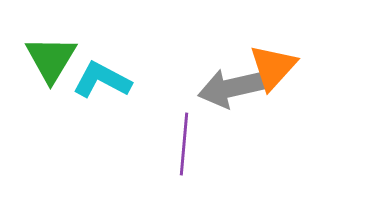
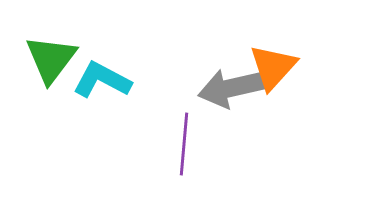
green triangle: rotated 6 degrees clockwise
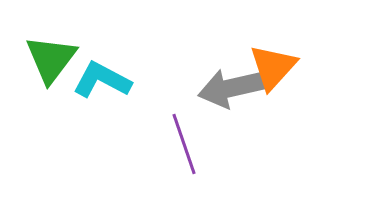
purple line: rotated 24 degrees counterclockwise
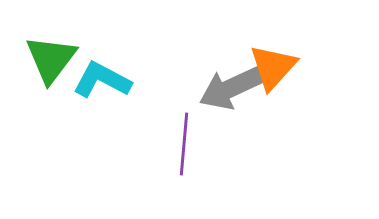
gray arrow: rotated 12 degrees counterclockwise
purple line: rotated 24 degrees clockwise
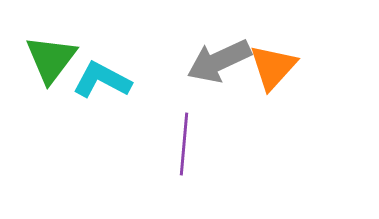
gray arrow: moved 12 px left, 27 px up
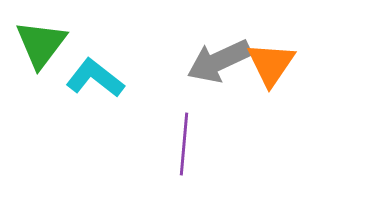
green triangle: moved 10 px left, 15 px up
orange triangle: moved 2 px left, 3 px up; rotated 8 degrees counterclockwise
cyan L-shape: moved 7 px left, 2 px up; rotated 10 degrees clockwise
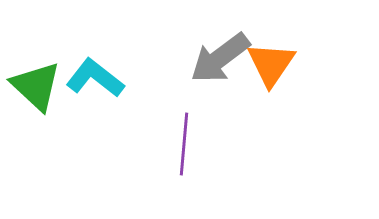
green triangle: moved 5 px left, 42 px down; rotated 24 degrees counterclockwise
gray arrow: moved 1 px right, 3 px up; rotated 12 degrees counterclockwise
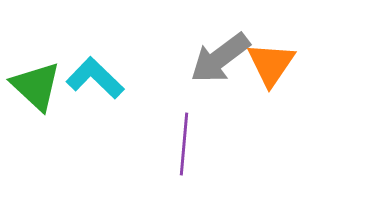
cyan L-shape: rotated 6 degrees clockwise
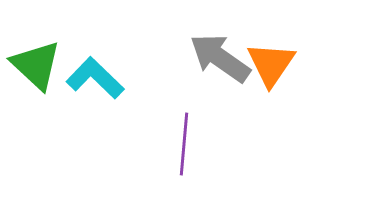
gray arrow: rotated 72 degrees clockwise
green triangle: moved 21 px up
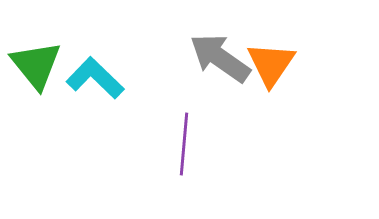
green triangle: rotated 8 degrees clockwise
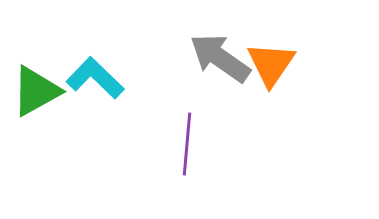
green triangle: moved 26 px down; rotated 40 degrees clockwise
purple line: moved 3 px right
